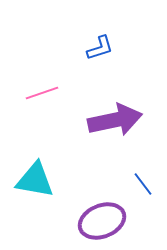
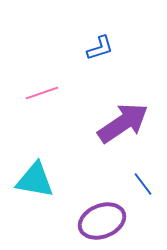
purple arrow: moved 8 px right, 3 px down; rotated 22 degrees counterclockwise
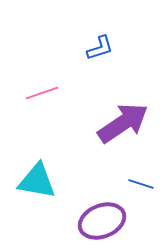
cyan triangle: moved 2 px right, 1 px down
blue line: moved 2 px left; rotated 35 degrees counterclockwise
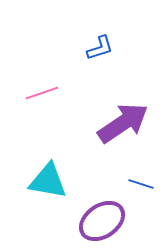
cyan triangle: moved 11 px right
purple ellipse: rotated 12 degrees counterclockwise
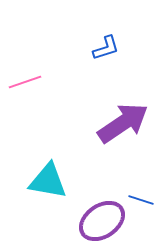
blue L-shape: moved 6 px right
pink line: moved 17 px left, 11 px up
blue line: moved 16 px down
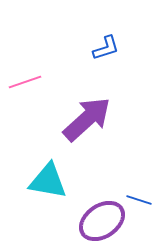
purple arrow: moved 36 px left, 4 px up; rotated 8 degrees counterclockwise
blue line: moved 2 px left
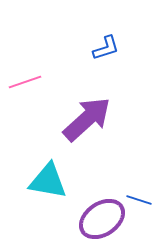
purple ellipse: moved 2 px up
